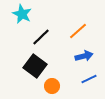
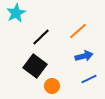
cyan star: moved 6 px left, 1 px up; rotated 18 degrees clockwise
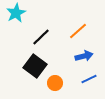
orange circle: moved 3 px right, 3 px up
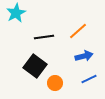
black line: moved 3 px right; rotated 36 degrees clockwise
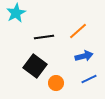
orange circle: moved 1 px right
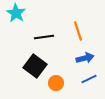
cyan star: rotated 12 degrees counterclockwise
orange line: rotated 66 degrees counterclockwise
blue arrow: moved 1 px right, 2 px down
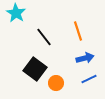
black line: rotated 60 degrees clockwise
black square: moved 3 px down
